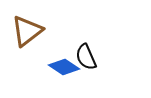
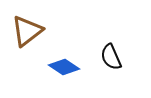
black semicircle: moved 25 px right
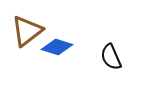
blue diamond: moved 7 px left, 20 px up; rotated 16 degrees counterclockwise
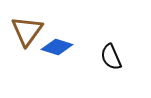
brown triangle: rotated 16 degrees counterclockwise
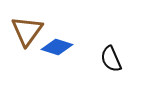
black semicircle: moved 2 px down
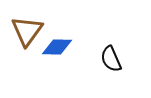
blue diamond: rotated 16 degrees counterclockwise
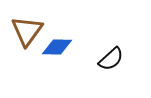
black semicircle: rotated 108 degrees counterclockwise
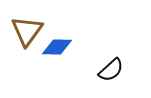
black semicircle: moved 11 px down
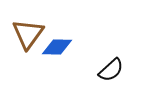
brown triangle: moved 1 px right, 3 px down
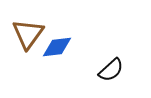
blue diamond: rotated 8 degrees counterclockwise
